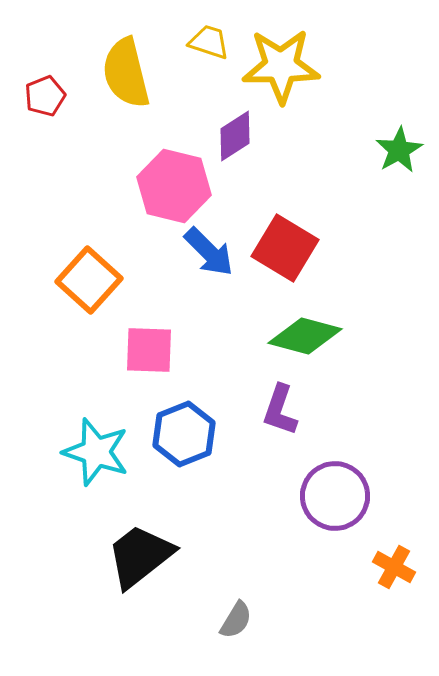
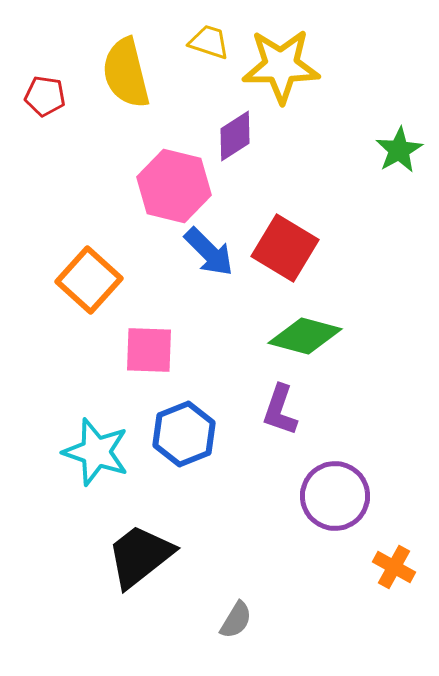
red pentagon: rotated 30 degrees clockwise
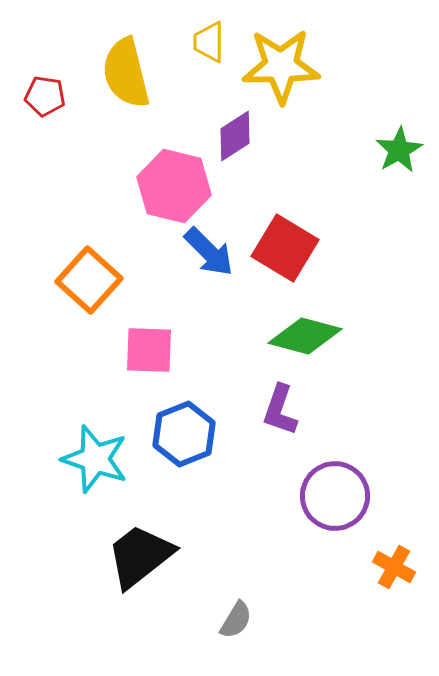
yellow trapezoid: rotated 108 degrees counterclockwise
cyan star: moved 1 px left, 7 px down
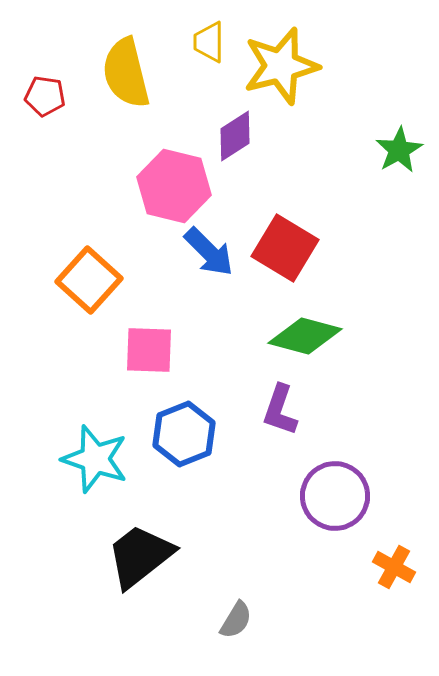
yellow star: rotated 14 degrees counterclockwise
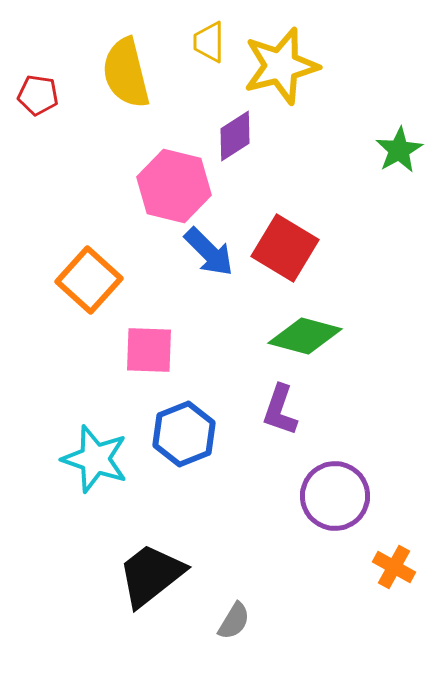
red pentagon: moved 7 px left, 1 px up
black trapezoid: moved 11 px right, 19 px down
gray semicircle: moved 2 px left, 1 px down
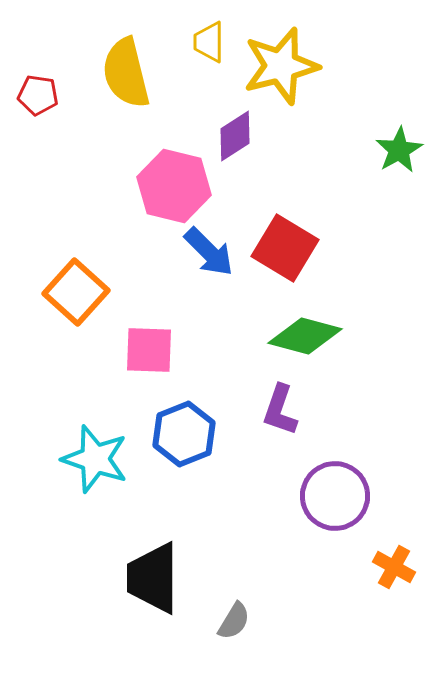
orange square: moved 13 px left, 12 px down
black trapezoid: moved 2 px right, 3 px down; rotated 52 degrees counterclockwise
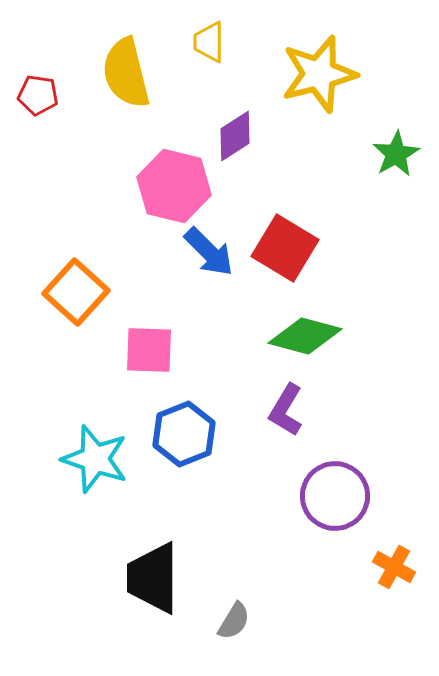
yellow star: moved 38 px right, 8 px down
green star: moved 3 px left, 4 px down
purple L-shape: moved 6 px right; rotated 12 degrees clockwise
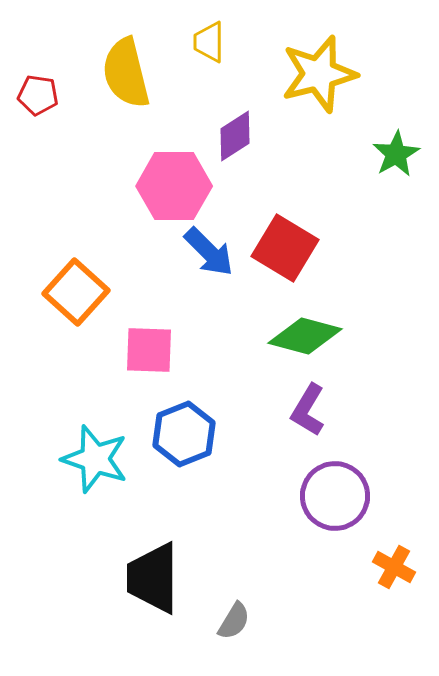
pink hexagon: rotated 14 degrees counterclockwise
purple L-shape: moved 22 px right
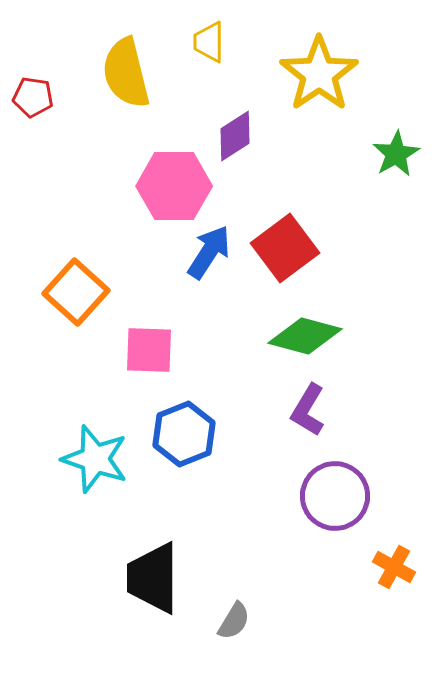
yellow star: rotated 20 degrees counterclockwise
red pentagon: moved 5 px left, 2 px down
red square: rotated 22 degrees clockwise
blue arrow: rotated 102 degrees counterclockwise
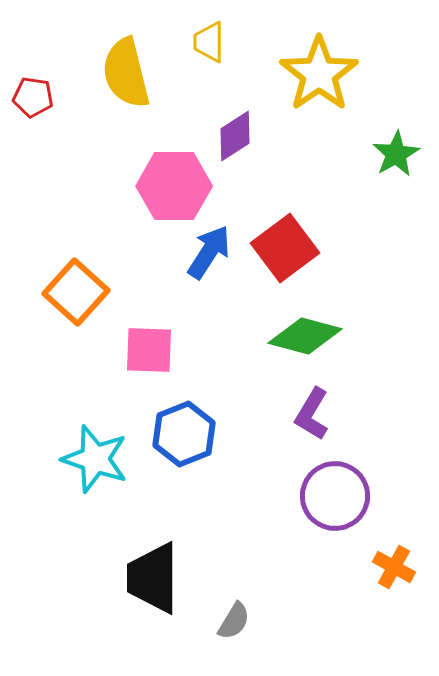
purple L-shape: moved 4 px right, 4 px down
